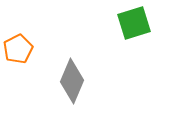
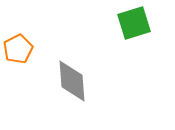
gray diamond: rotated 27 degrees counterclockwise
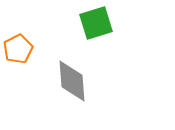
green square: moved 38 px left
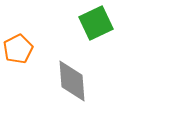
green square: rotated 8 degrees counterclockwise
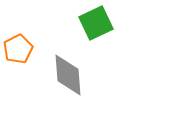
gray diamond: moved 4 px left, 6 px up
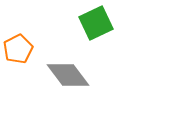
gray diamond: rotated 33 degrees counterclockwise
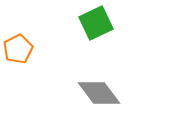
gray diamond: moved 31 px right, 18 px down
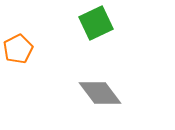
gray diamond: moved 1 px right
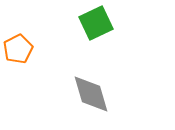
gray diamond: moved 9 px left, 1 px down; rotated 21 degrees clockwise
